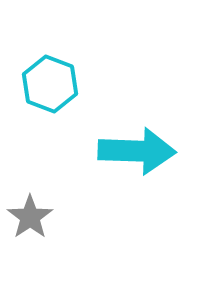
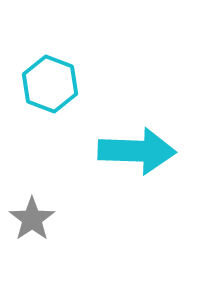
gray star: moved 2 px right, 2 px down
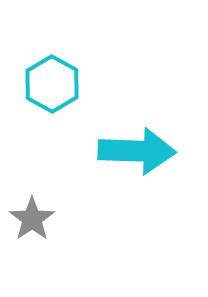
cyan hexagon: moved 2 px right; rotated 8 degrees clockwise
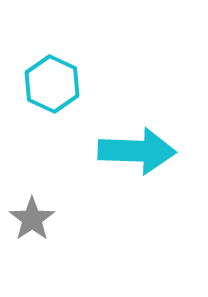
cyan hexagon: rotated 4 degrees counterclockwise
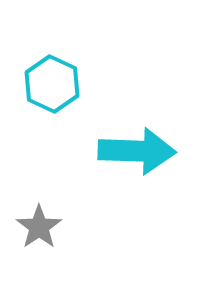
gray star: moved 7 px right, 8 px down
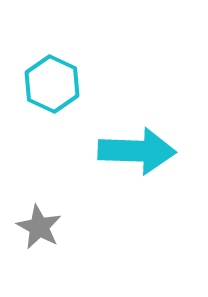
gray star: rotated 9 degrees counterclockwise
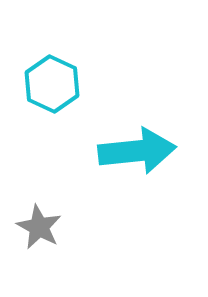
cyan arrow: rotated 8 degrees counterclockwise
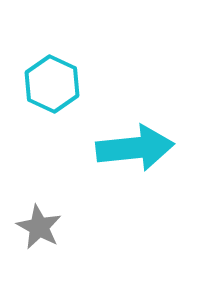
cyan arrow: moved 2 px left, 3 px up
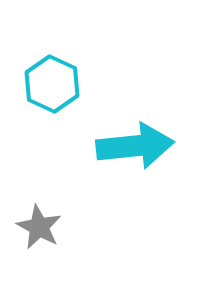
cyan arrow: moved 2 px up
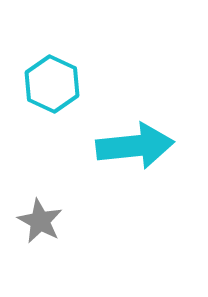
gray star: moved 1 px right, 6 px up
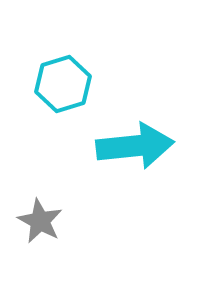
cyan hexagon: moved 11 px right; rotated 18 degrees clockwise
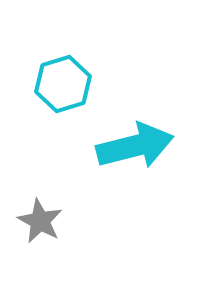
cyan arrow: rotated 8 degrees counterclockwise
